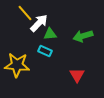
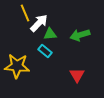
yellow line: rotated 18 degrees clockwise
green arrow: moved 3 px left, 1 px up
cyan rectangle: rotated 16 degrees clockwise
yellow star: moved 1 px down
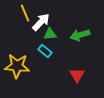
white arrow: moved 2 px right, 1 px up
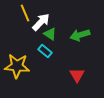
green triangle: rotated 40 degrees clockwise
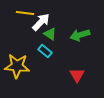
yellow line: rotated 60 degrees counterclockwise
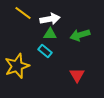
yellow line: moved 2 px left; rotated 30 degrees clockwise
white arrow: moved 9 px right, 3 px up; rotated 36 degrees clockwise
green triangle: rotated 32 degrees counterclockwise
yellow star: rotated 25 degrees counterclockwise
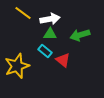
red triangle: moved 14 px left, 15 px up; rotated 21 degrees counterclockwise
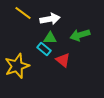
green triangle: moved 4 px down
cyan rectangle: moved 1 px left, 2 px up
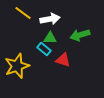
red triangle: rotated 21 degrees counterclockwise
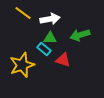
yellow star: moved 5 px right, 1 px up
